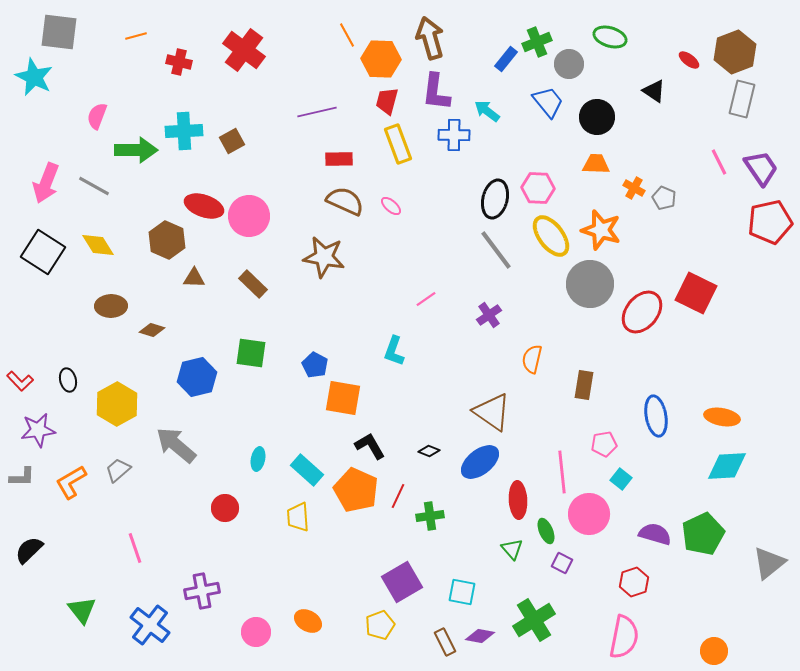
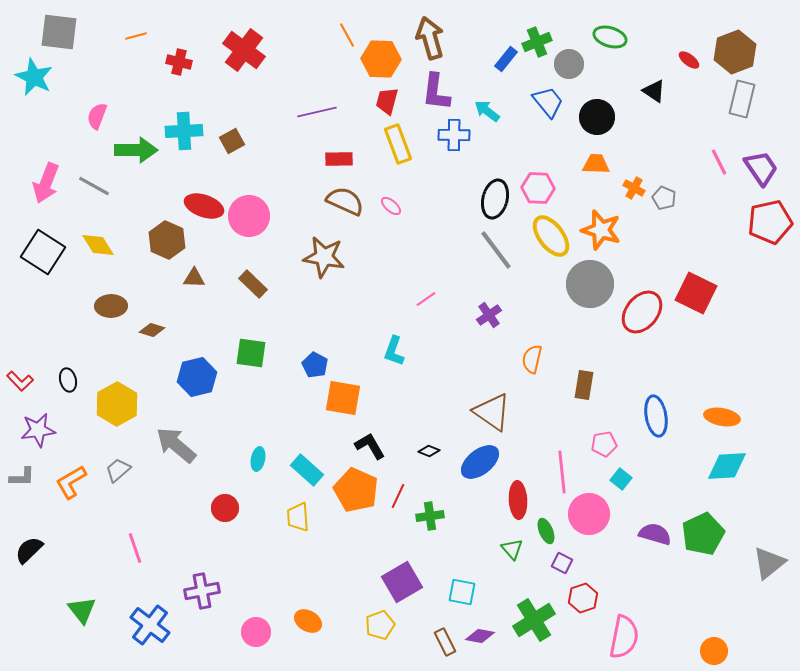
red hexagon at (634, 582): moved 51 px left, 16 px down
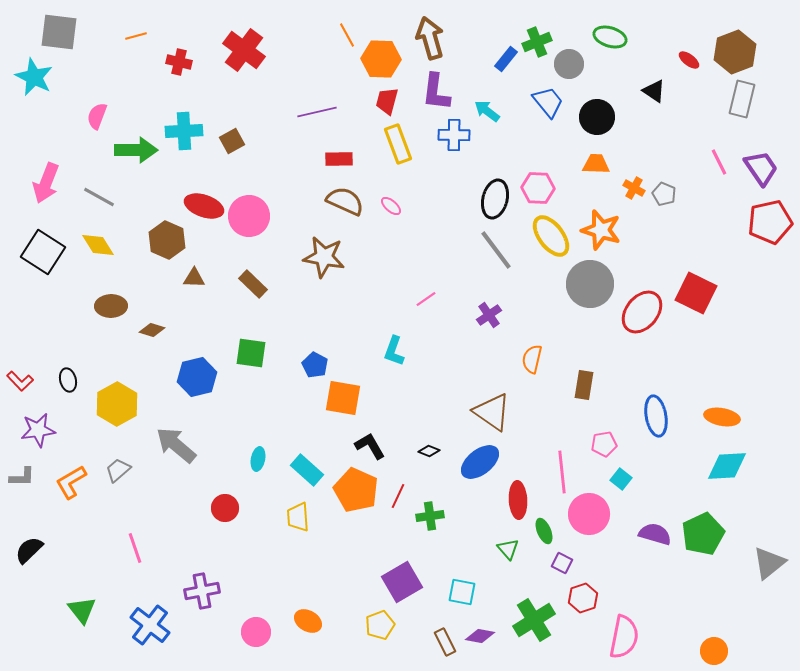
gray line at (94, 186): moved 5 px right, 11 px down
gray pentagon at (664, 198): moved 4 px up
green ellipse at (546, 531): moved 2 px left
green triangle at (512, 549): moved 4 px left
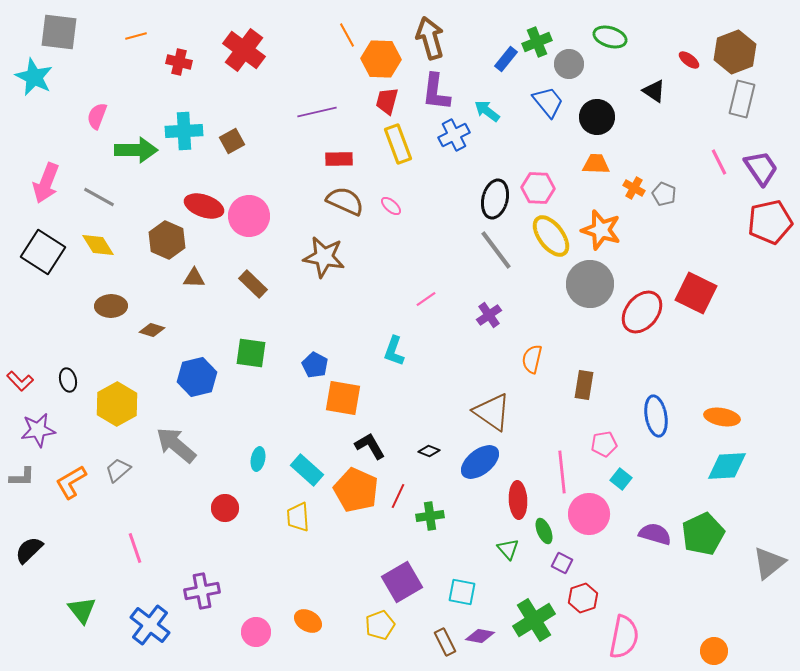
blue cross at (454, 135): rotated 28 degrees counterclockwise
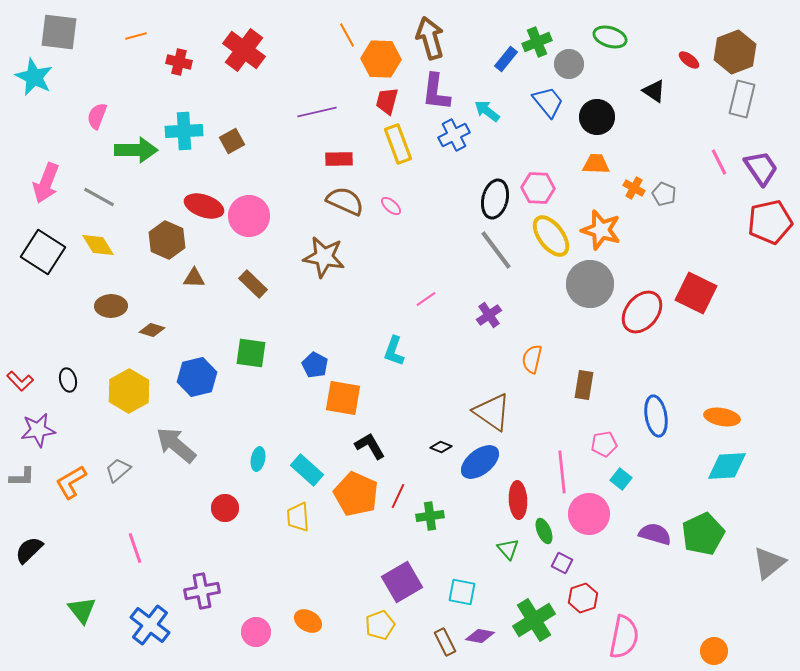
yellow hexagon at (117, 404): moved 12 px right, 13 px up
black diamond at (429, 451): moved 12 px right, 4 px up
orange pentagon at (356, 490): moved 4 px down
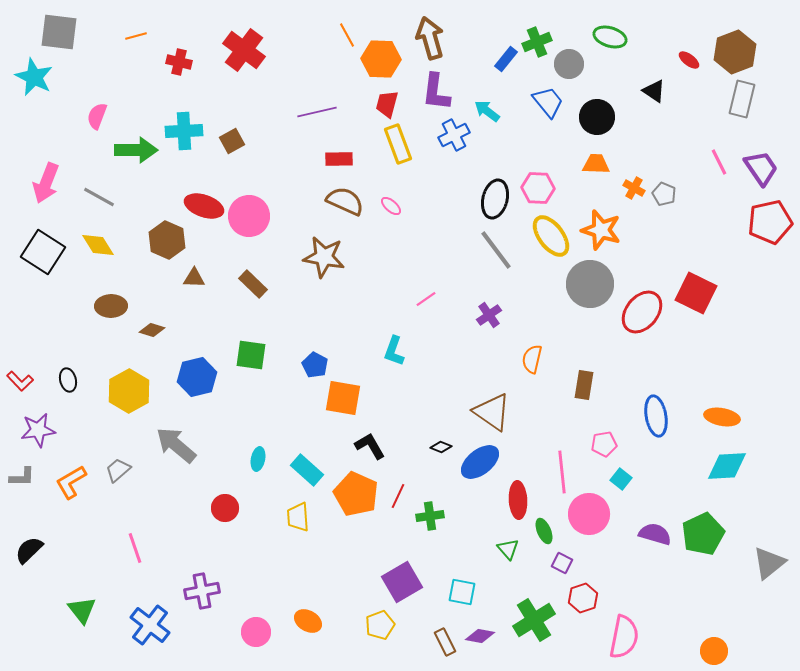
red trapezoid at (387, 101): moved 3 px down
green square at (251, 353): moved 2 px down
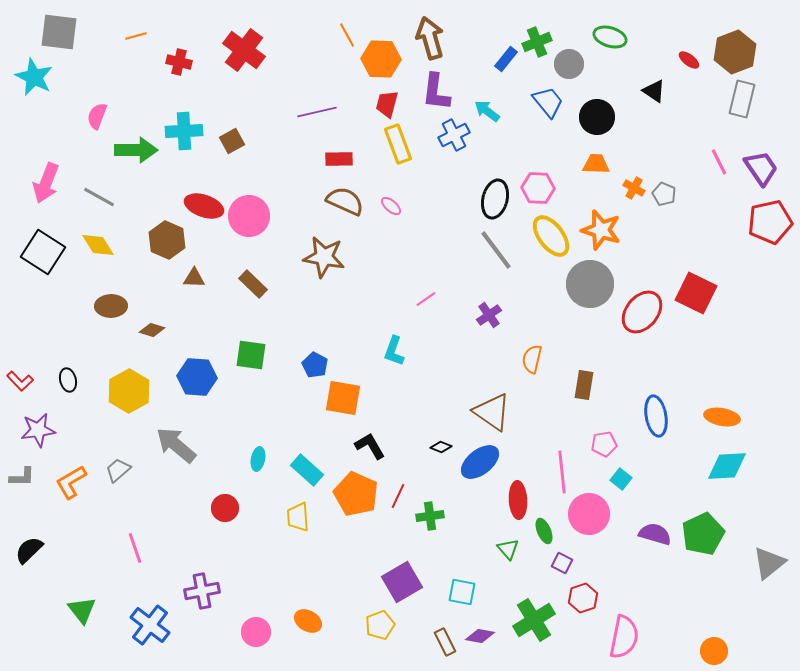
blue hexagon at (197, 377): rotated 18 degrees clockwise
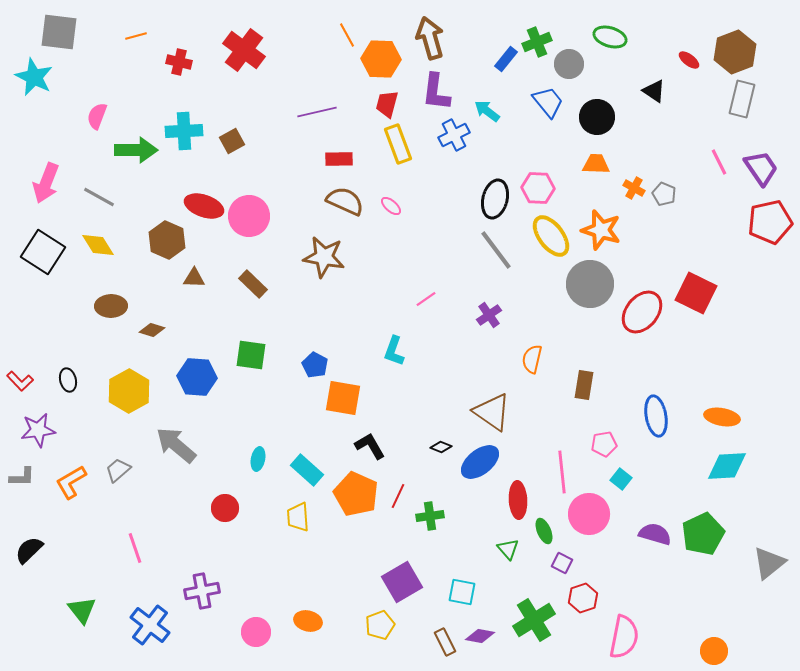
orange ellipse at (308, 621): rotated 16 degrees counterclockwise
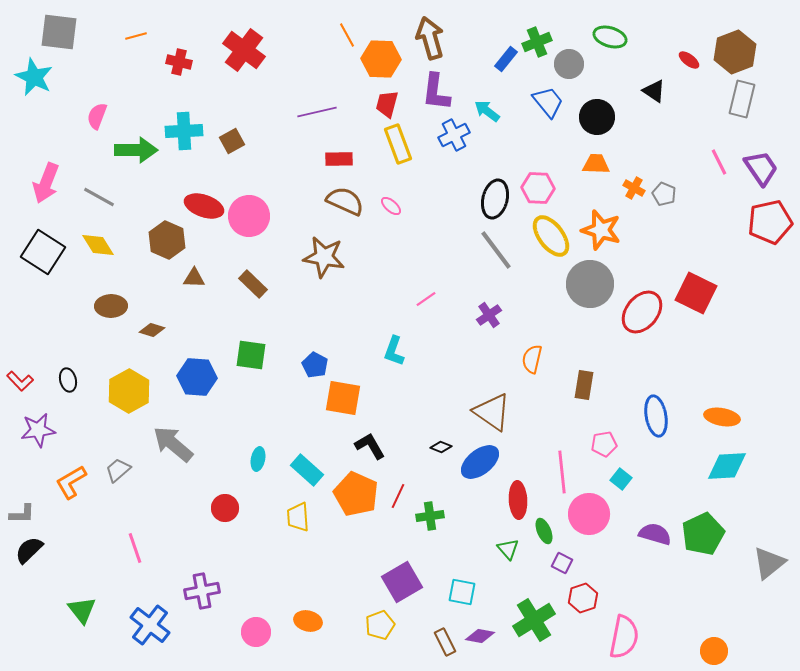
gray arrow at (176, 445): moved 3 px left, 1 px up
gray L-shape at (22, 477): moved 37 px down
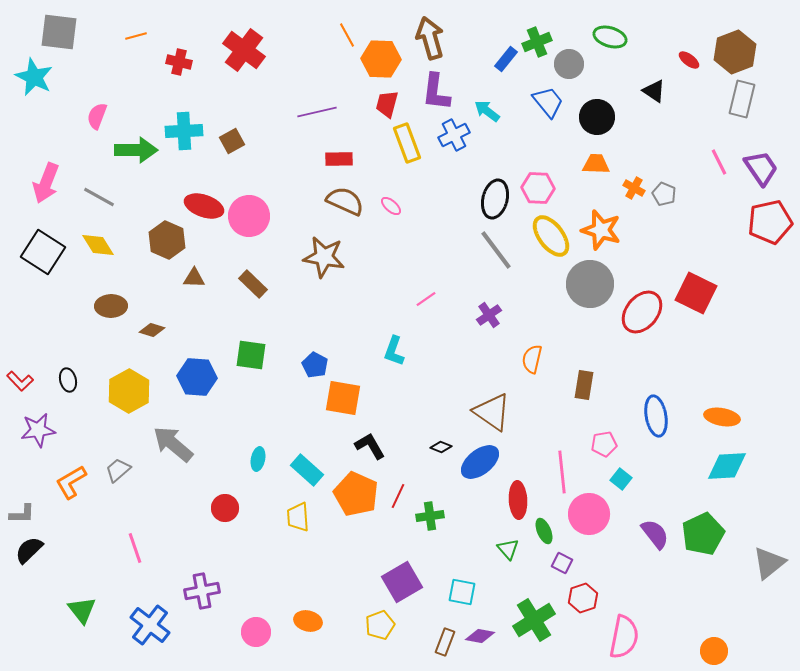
yellow rectangle at (398, 144): moved 9 px right, 1 px up
purple semicircle at (655, 534): rotated 36 degrees clockwise
brown rectangle at (445, 642): rotated 48 degrees clockwise
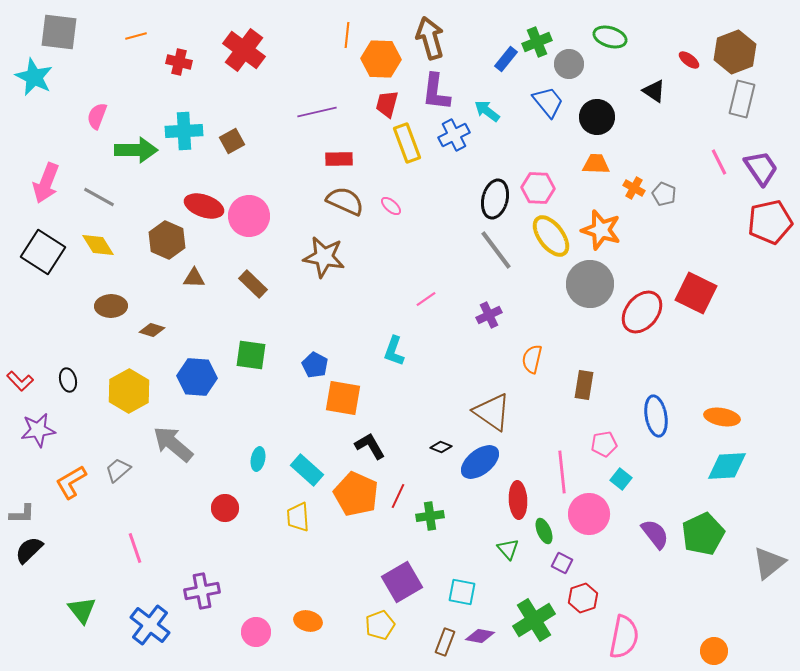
orange line at (347, 35): rotated 35 degrees clockwise
purple cross at (489, 315): rotated 10 degrees clockwise
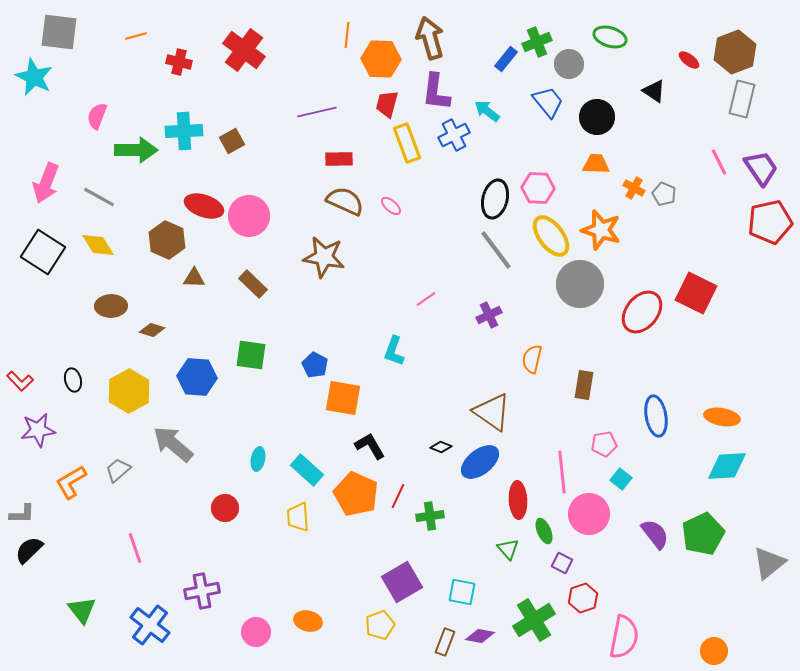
gray circle at (590, 284): moved 10 px left
black ellipse at (68, 380): moved 5 px right
